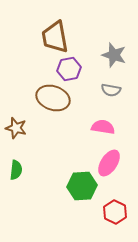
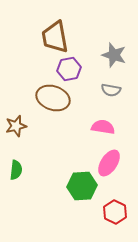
brown star: moved 2 px up; rotated 30 degrees counterclockwise
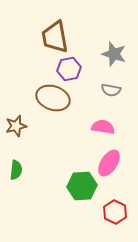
gray star: moved 1 px up
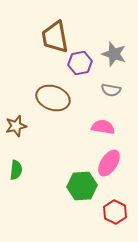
purple hexagon: moved 11 px right, 6 px up
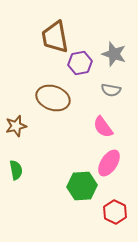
pink semicircle: rotated 135 degrees counterclockwise
green semicircle: rotated 18 degrees counterclockwise
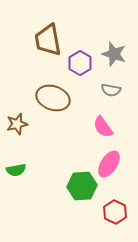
brown trapezoid: moved 7 px left, 3 px down
purple hexagon: rotated 20 degrees counterclockwise
brown star: moved 1 px right, 2 px up
pink ellipse: moved 1 px down
green semicircle: rotated 90 degrees clockwise
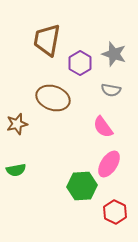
brown trapezoid: moved 1 px left; rotated 20 degrees clockwise
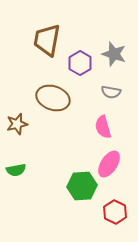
gray semicircle: moved 2 px down
pink semicircle: rotated 20 degrees clockwise
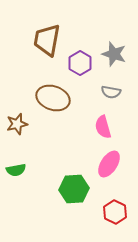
green hexagon: moved 8 px left, 3 px down
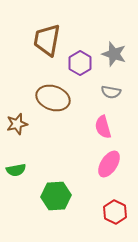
green hexagon: moved 18 px left, 7 px down
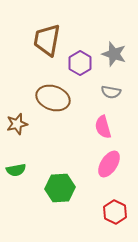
green hexagon: moved 4 px right, 8 px up
